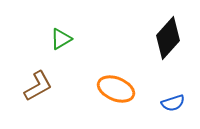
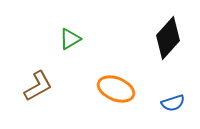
green triangle: moved 9 px right
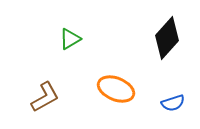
black diamond: moved 1 px left
brown L-shape: moved 7 px right, 11 px down
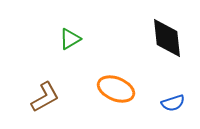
black diamond: rotated 48 degrees counterclockwise
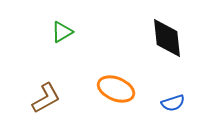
green triangle: moved 8 px left, 7 px up
brown L-shape: moved 1 px right, 1 px down
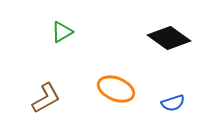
black diamond: moved 2 px right; rotated 48 degrees counterclockwise
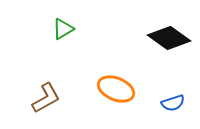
green triangle: moved 1 px right, 3 px up
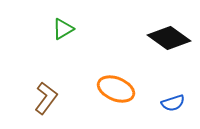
brown L-shape: rotated 24 degrees counterclockwise
